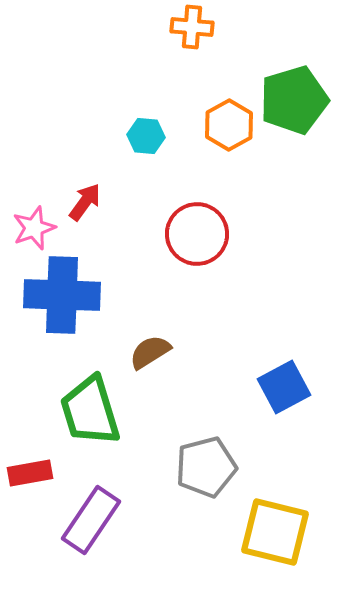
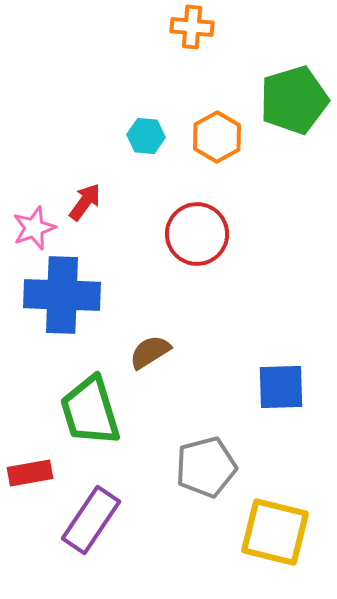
orange hexagon: moved 12 px left, 12 px down
blue square: moved 3 px left; rotated 26 degrees clockwise
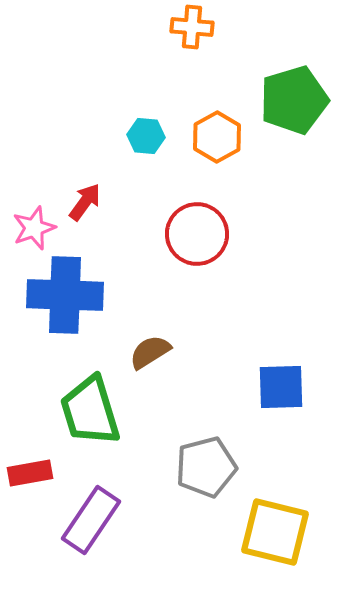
blue cross: moved 3 px right
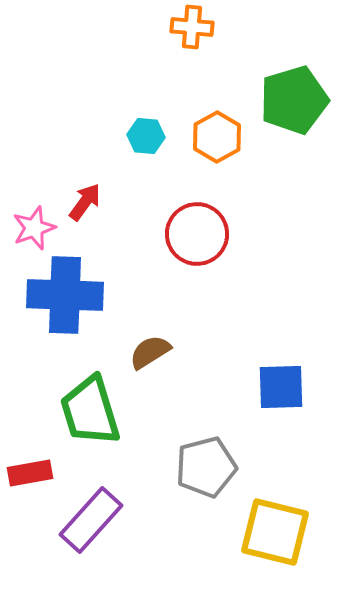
purple rectangle: rotated 8 degrees clockwise
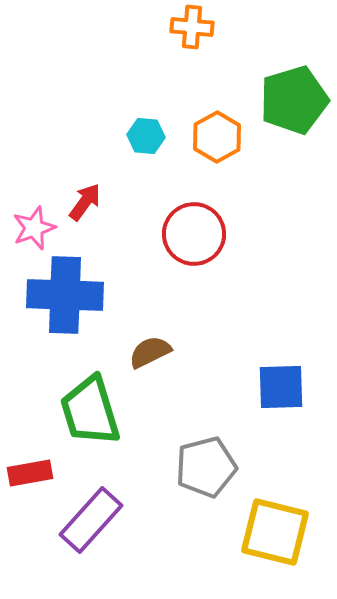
red circle: moved 3 px left
brown semicircle: rotated 6 degrees clockwise
